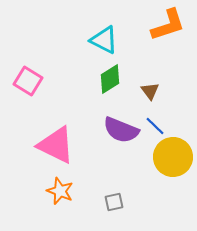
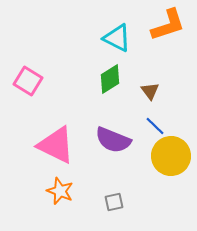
cyan triangle: moved 13 px right, 2 px up
purple semicircle: moved 8 px left, 10 px down
yellow circle: moved 2 px left, 1 px up
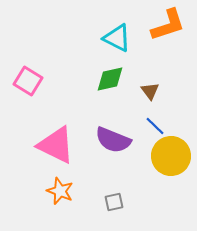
green diamond: rotated 20 degrees clockwise
